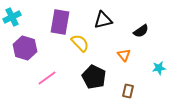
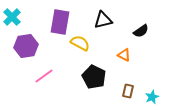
cyan cross: rotated 18 degrees counterclockwise
yellow semicircle: rotated 18 degrees counterclockwise
purple hexagon: moved 1 px right, 2 px up; rotated 25 degrees counterclockwise
orange triangle: rotated 24 degrees counterclockwise
cyan star: moved 7 px left, 29 px down; rotated 16 degrees counterclockwise
pink line: moved 3 px left, 2 px up
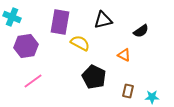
cyan cross: rotated 24 degrees counterclockwise
pink line: moved 11 px left, 5 px down
cyan star: rotated 24 degrees clockwise
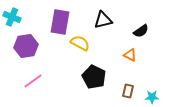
orange triangle: moved 6 px right
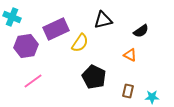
purple rectangle: moved 4 px left, 7 px down; rotated 55 degrees clockwise
yellow semicircle: rotated 96 degrees clockwise
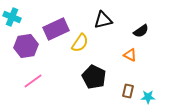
cyan star: moved 4 px left
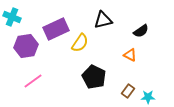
brown rectangle: rotated 24 degrees clockwise
